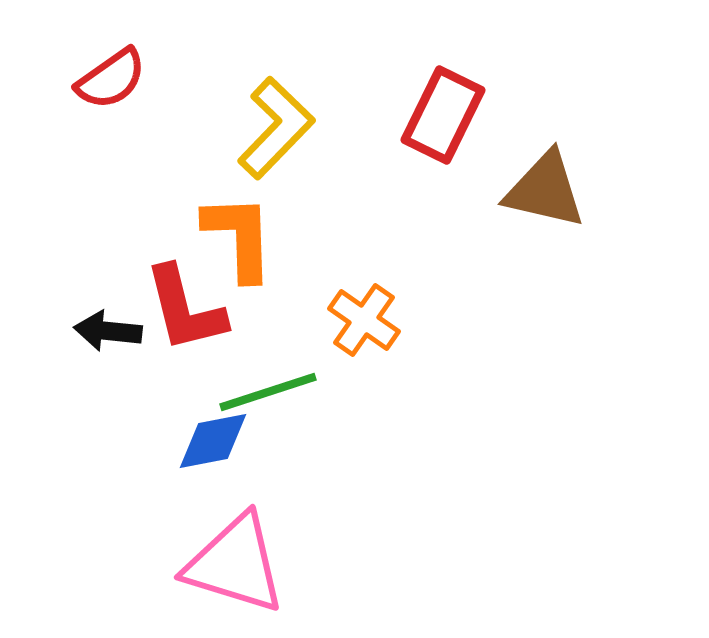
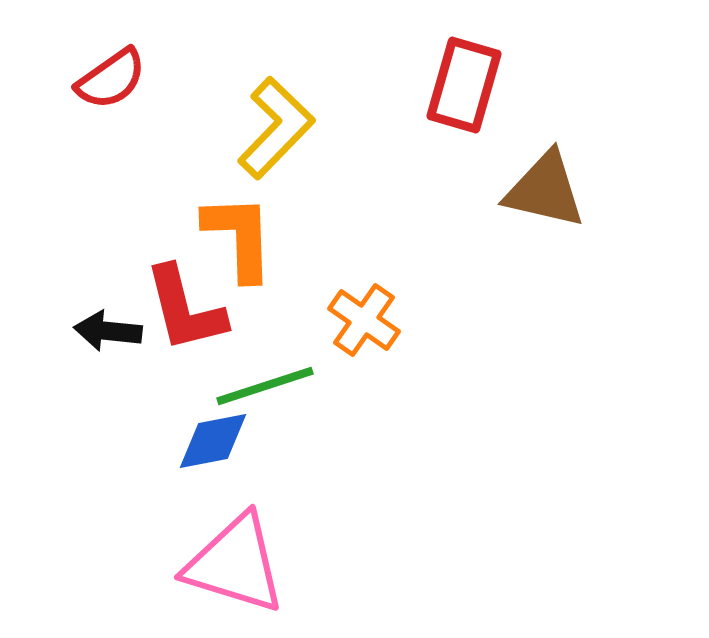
red rectangle: moved 21 px right, 30 px up; rotated 10 degrees counterclockwise
green line: moved 3 px left, 6 px up
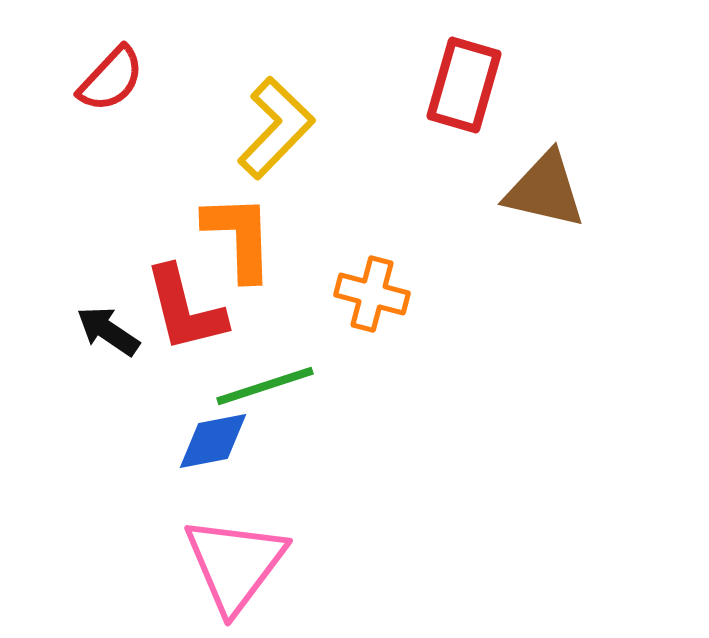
red semicircle: rotated 12 degrees counterclockwise
orange cross: moved 8 px right, 26 px up; rotated 20 degrees counterclockwise
black arrow: rotated 28 degrees clockwise
pink triangle: rotated 50 degrees clockwise
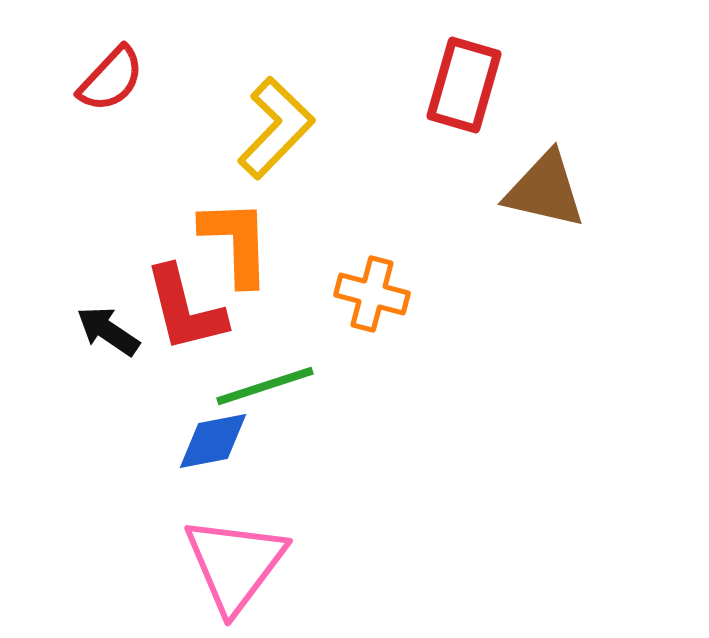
orange L-shape: moved 3 px left, 5 px down
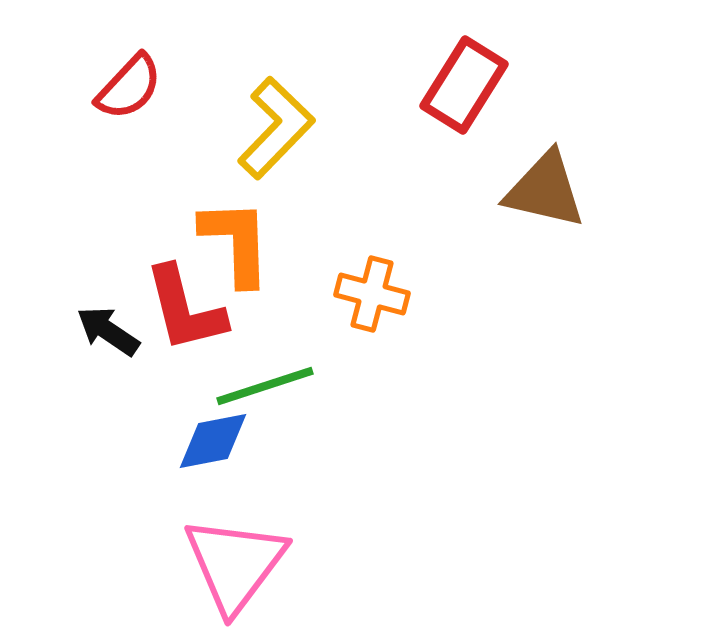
red semicircle: moved 18 px right, 8 px down
red rectangle: rotated 16 degrees clockwise
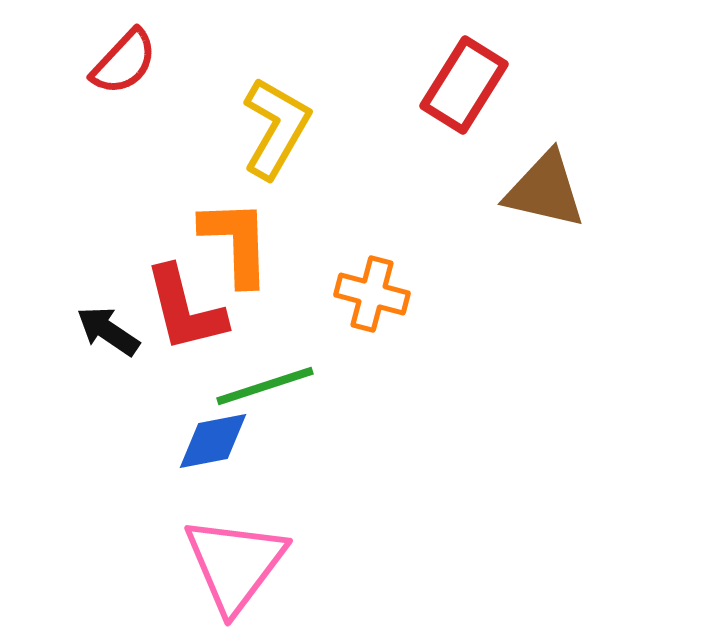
red semicircle: moved 5 px left, 25 px up
yellow L-shape: rotated 14 degrees counterclockwise
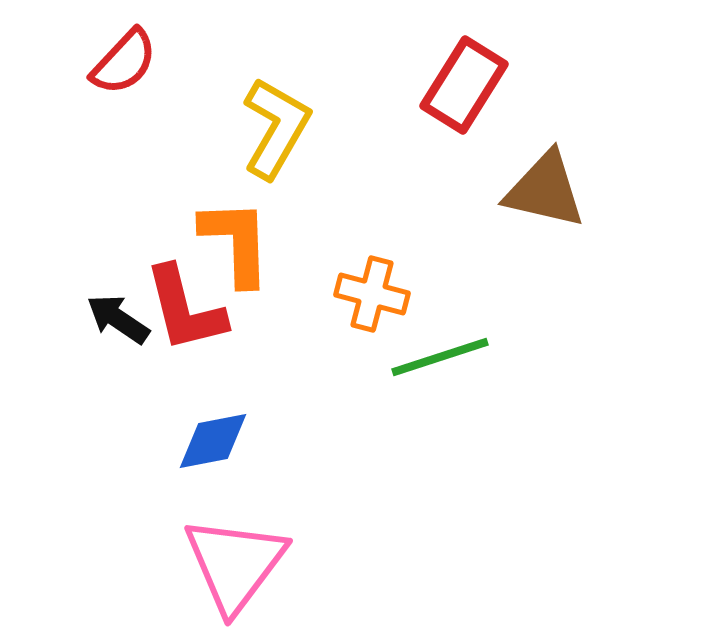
black arrow: moved 10 px right, 12 px up
green line: moved 175 px right, 29 px up
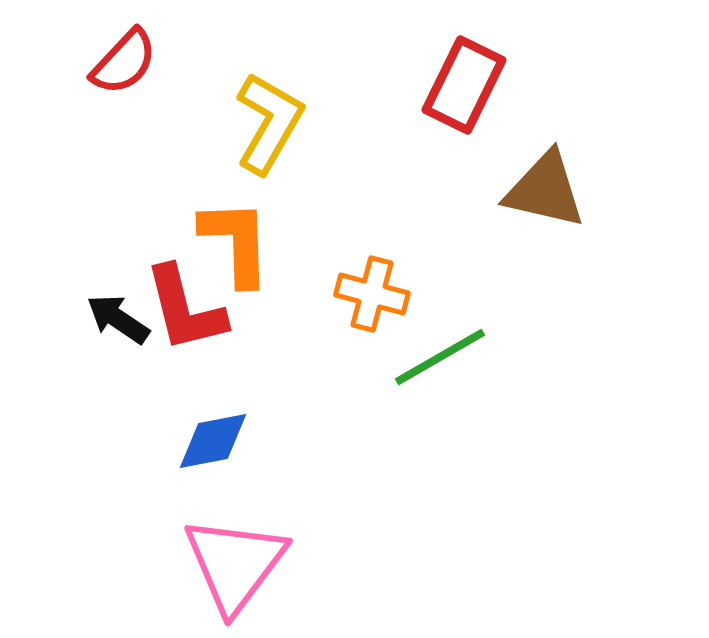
red rectangle: rotated 6 degrees counterclockwise
yellow L-shape: moved 7 px left, 5 px up
green line: rotated 12 degrees counterclockwise
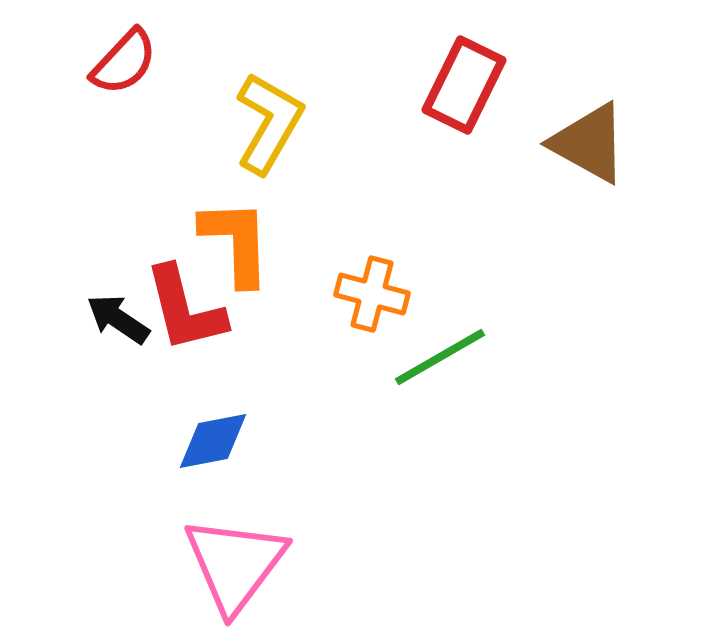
brown triangle: moved 44 px right, 47 px up; rotated 16 degrees clockwise
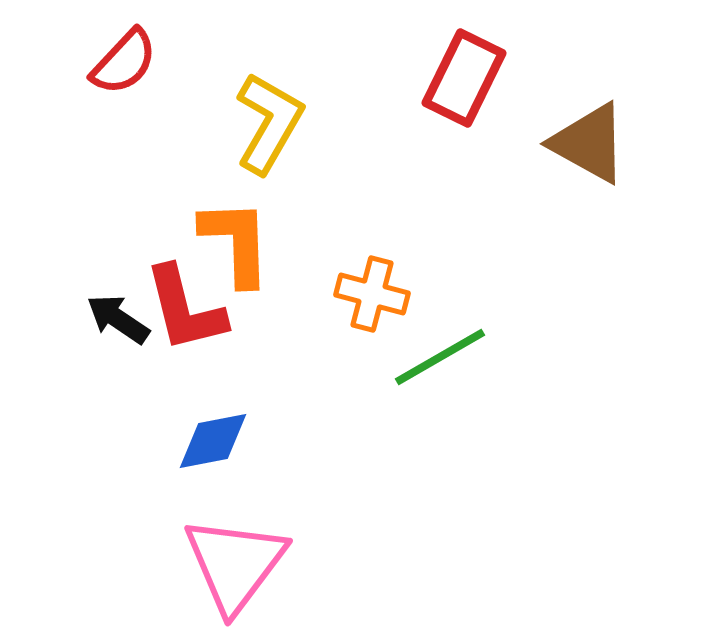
red rectangle: moved 7 px up
